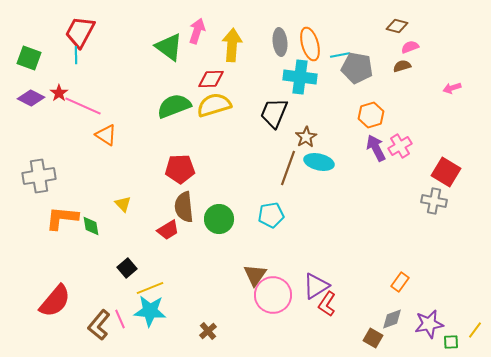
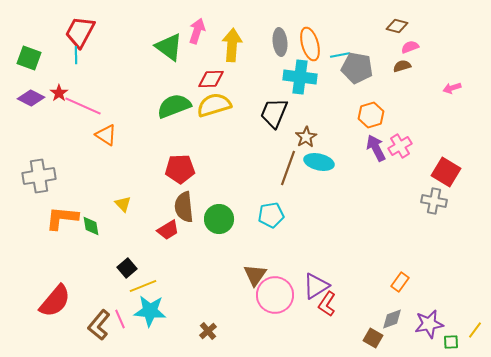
yellow line at (150, 288): moved 7 px left, 2 px up
pink circle at (273, 295): moved 2 px right
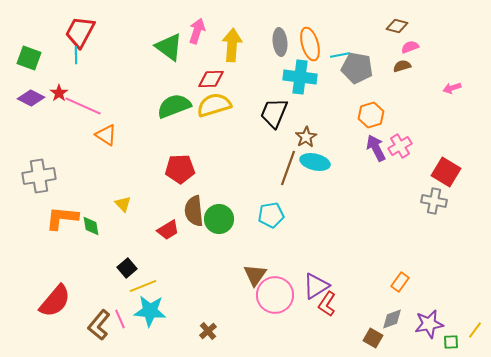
cyan ellipse at (319, 162): moved 4 px left
brown semicircle at (184, 207): moved 10 px right, 4 px down
